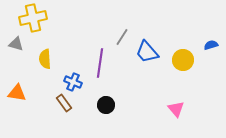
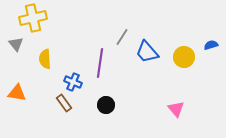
gray triangle: rotated 35 degrees clockwise
yellow circle: moved 1 px right, 3 px up
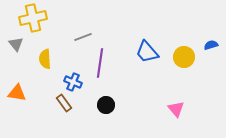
gray line: moved 39 px left; rotated 36 degrees clockwise
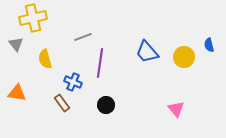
blue semicircle: moved 2 px left; rotated 88 degrees counterclockwise
yellow semicircle: rotated 12 degrees counterclockwise
brown rectangle: moved 2 px left
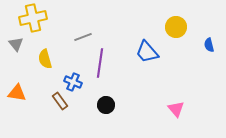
yellow circle: moved 8 px left, 30 px up
brown rectangle: moved 2 px left, 2 px up
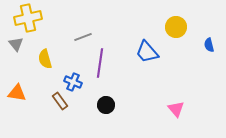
yellow cross: moved 5 px left
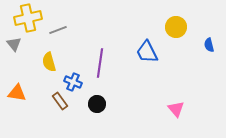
gray line: moved 25 px left, 7 px up
gray triangle: moved 2 px left
blue trapezoid: rotated 15 degrees clockwise
yellow semicircle: moved 4 px right, 3 px down
black circle: moved 9 px left, 1 px up
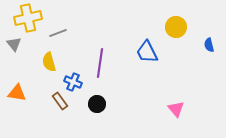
gray line: moved 3 px down
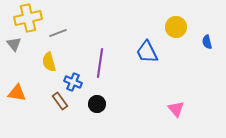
blue semicircle: moved 2 px left, 3 px up
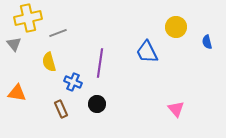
brown rectangle: moved 1 px right, 8 px down; rotated 12 degrees clockwise
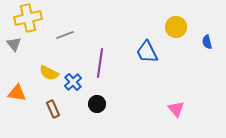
gray line: moved 7 px right, 2 px down
yellow semicircle: moved 11 px down; rotated 48 degrees counterclockwise
blue cross: rotated 24 degrees clockwise
brown rectangle: moved 8 px left
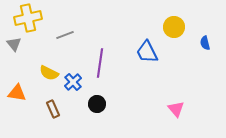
yellow circle: moved 2 px left
blue semicircle: moved 2 px left, 1 px down
